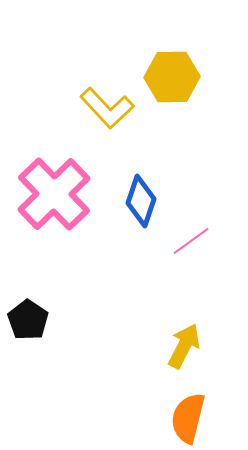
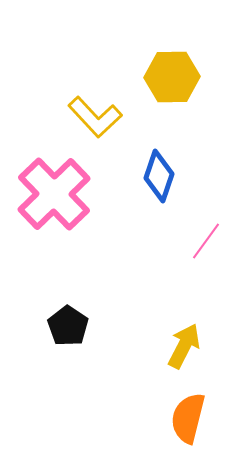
yellow L-shape: moved 12 px left, 9 px down
blue diamond: moved 18 px right, 25 px up
pink line: moved 15 px right; rotated 18 degrees counterclockwise
black pentagon: moved 40 px right, 6 px down
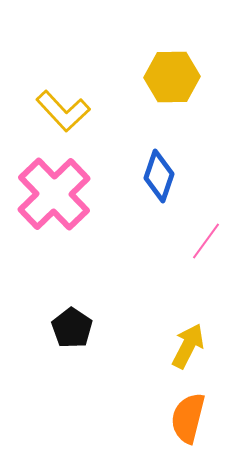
yellow L-shape: moved 32 px left, 6 px up
black pentagon: moved 4 px right, 2 px down
yellow arrow: moved 4 px right
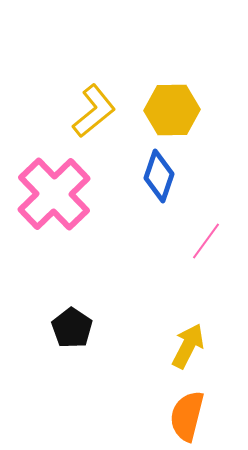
yellow hexagon: moved 33 px down
yellow L-shape: moved 31 px right; rotated 86 degrees counterclockwise
orange semicircle: moved 1 px left, 2 px up
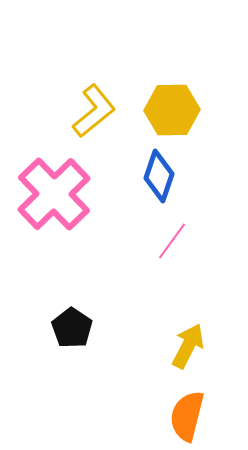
pink line: moved 34 px left
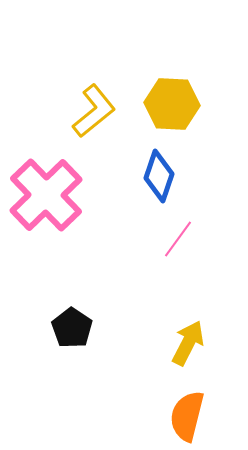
yellow hexagon: moved 6 px up; rotated 4 degrees clockwise
pink cross: moved 8 px left, 1 px down
pink line: moved 6 px right, 2 px up
yellow arrow: moved 3 px up
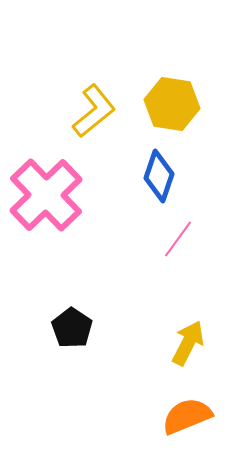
yellow hexagon: rotated 6 degrees clockwise
orange semicircle: rotated 54 degrees clockwise
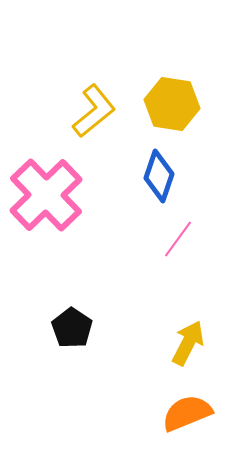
orange semicircle: moved 3 px up
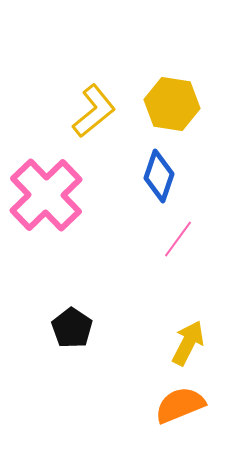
orange semicircle: moved 7 px left, 8 px up
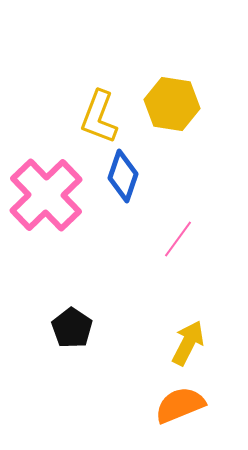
yellow L-shape: moved 5 px right, 6 px down; rotated 150 degrees clockwise
blue diamond: moved 36 px left
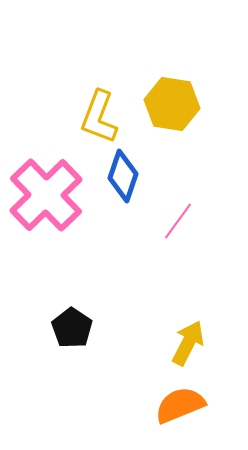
pink line: moved 18 px up
